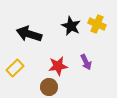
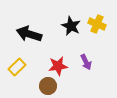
yellow rectangle: moved 2 px right, 1 px up
brown circle: moved 1 px left, 1 px up
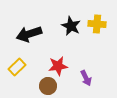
yellow cross: rotated 18 degrees counterclockwise
black arrow: rotated 35 degrees counterclockwise
purple arrow: moved 16 px down
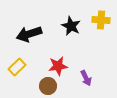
yellow cross: moved 4 px right, 4 px up
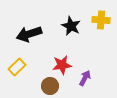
red star: moved 4 px right, 1 px up
purple arrow: moved 1 px left; rotated 126 degrees counterclockwise
brown circle: moved 2 px right
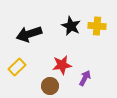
yellow cross: moved 4 px left, 6 px down
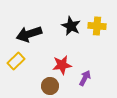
yellow rectangle: moved 1 px left, 6 px up
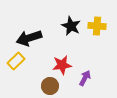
black arrow: moved 4 px down
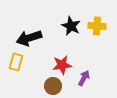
yellow rectangle: moved 1 px down; rotated 30 degrees counterclockwise
purple arrow: moved 1 px left
brown circle: moved 3 px right
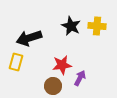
purple arrow: moved 4 px left
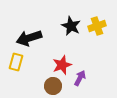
yellow cross: rotated 24 degrees counterclockwise
red star: rotated 12 degrees counterclockwise
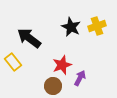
black star: moved 1 px down
black arrow: rotated 55 degrees clockwise
yellow rectangle: moved 3 px left; rotated 54 degrees counterclockwise
